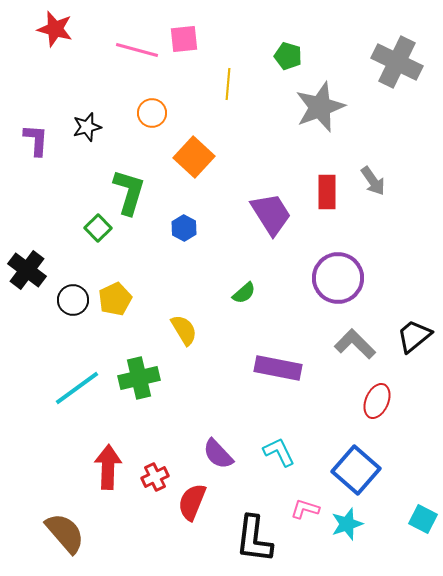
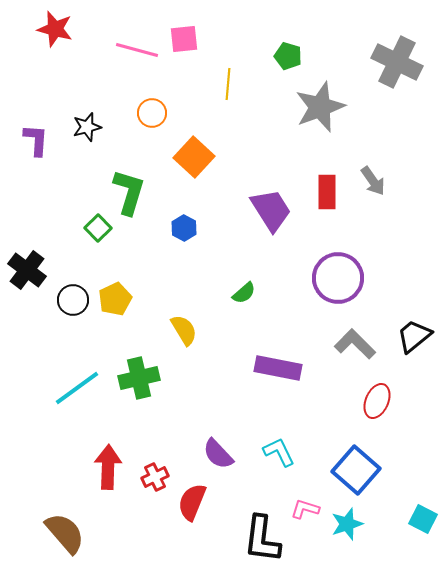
purple trapezoid: moved 4 px up
black L-shape: moved 8 px right
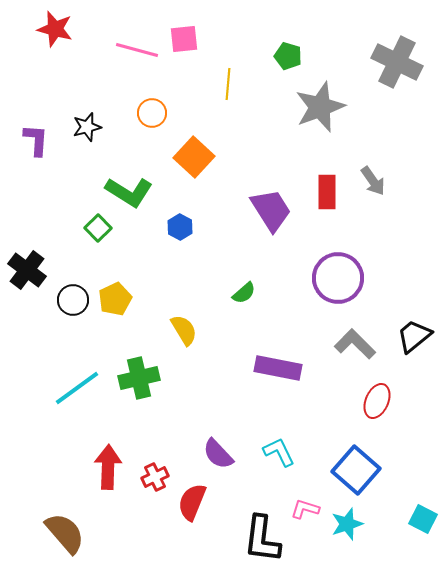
green L-shape: rotated 105 degrees clockwise
blue hexagon: moved 4 px left, 1 px up
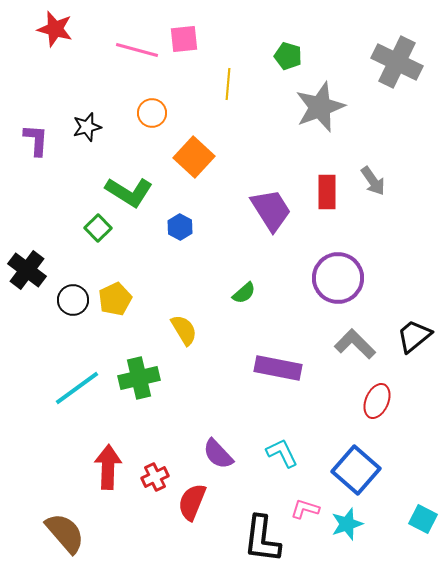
cyan L-shape: moved 3 px right, 1 px down
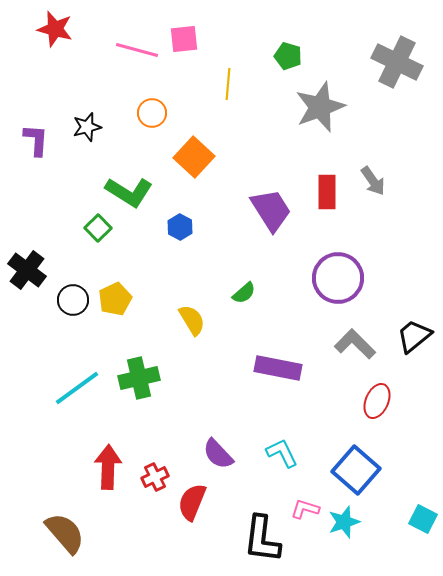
yellow semicircle: moved 8 px right, 10 px up
cyan star: moved 3 px left, 2 px up
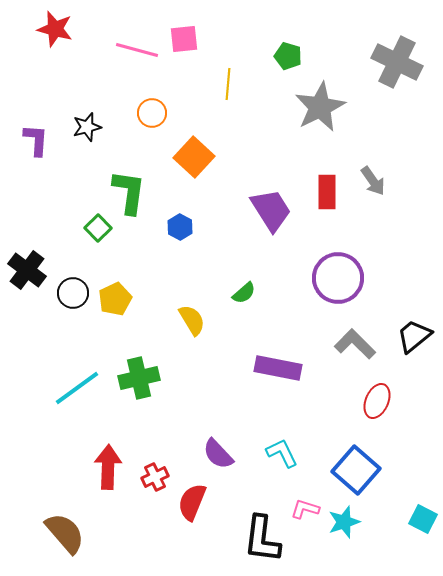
gray star: rotated 6 degrees counterclockwise
green L-shape: rotated 114 degrees counterclockwise
black circle: moved 7 px up
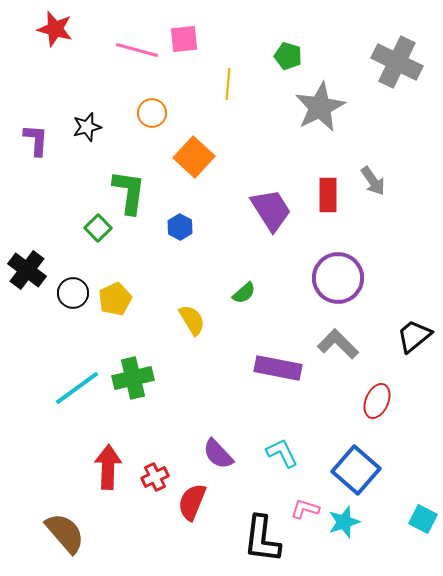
red rectangle: moved 1 px right, 3 px down
gray L-shape: moved 17 px left
green cross: moved 6 px left
